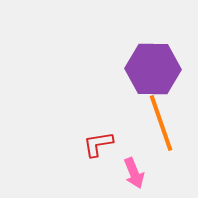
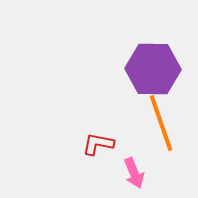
red L-shape: rotated 20 degrees clockwise
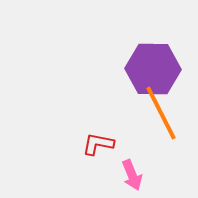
orange line: moved 10 px up; rotated 8 degrees counterclockwise
pink arrow: moved 2 px left, 2 px down
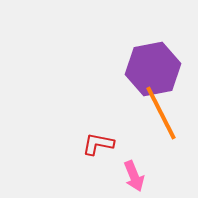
purple hexagon: rotated 12 degrees counterclockwise
pink arrow: moved 2 px right, 1 px down
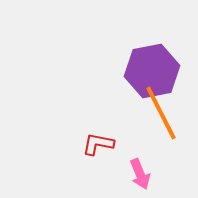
purple hexagon: moved 1 px left, 2 px down
pink arrow: moved 6 px right, 2 px up
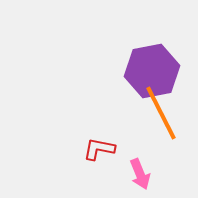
red L-shape: moved 1 px right, 5 px down
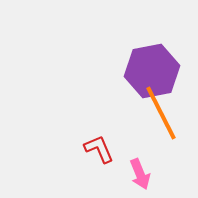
red L-shape: rotated 56 degrees clockwise
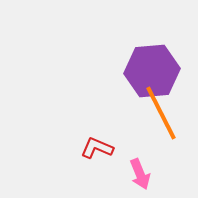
purple hexagon: rotated 6 degrees clockwise
red L-shape: moved 2 px left, 1 px up; rotated 44 degrees counterclockwise
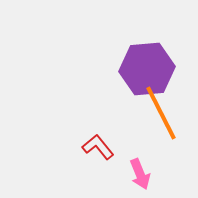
purple hexagon: moved 5 px left, 2 px up
red L-shape: moved 1 px right, 1 px up; rotated 28 degrees clockwise
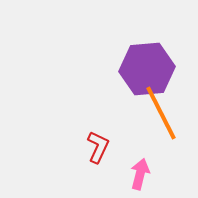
red L-shape: rotated 64 degrees clockwise
pink arrow: rotated 144 degrees counterclockwise
